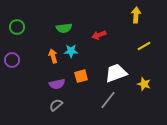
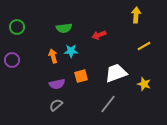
gray line: moved 4 px down
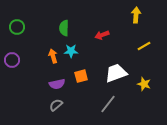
green semicircle: rotated 98 degrees clockwise
red arrow: moved 3 px right
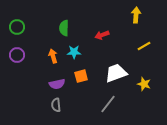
cyan star: moved 3 px right, 1 px down
purple circle: moved 5 px right, 5 px up
gray semicircle: rotated 56 degrees counterclockwise
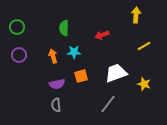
purple circle: moved 2 px right
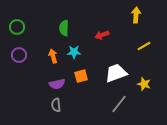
gray line: moved 11 px right
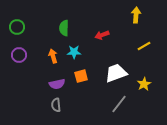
yellow star: rotated 24 degrees clockwise
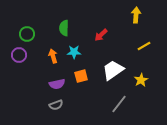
green circle: moved 10 px right, 7 px down
red arrow: moved 1 px left; rotated 24 degrees counterclockwise
white trapezoid: moved 3 px left, 3 px up; rotated 15 degrees counterclockwise
yellow star: moved 3 px left, 4 px up
gray semicircle: rotated 104 degrees counterclockwise
